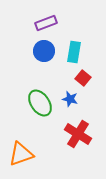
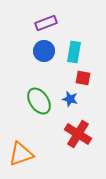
red square: rotated 28 degrees counterclockwise
green ellipse: moved 1 px left, 2 px up
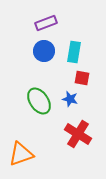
red square: moved 1 px left
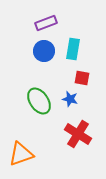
cyan rectangle: moved 1 px left, 3 px up
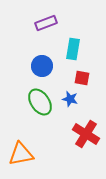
blue circle: moved 2 px left, 15 px down
green ellipse: moved 1 px right, 1 px down
red cross: moved 8 px right
orange triangle: rotated 8 degrees clockwise
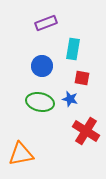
green ellipse: rotated 44 degrees counterclockwise
red cross: moved 3 px up
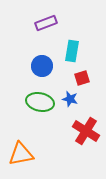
cyan rectangle: moved 1 px left, 2 px down
red square: rotated 28 degrees counterclockwise
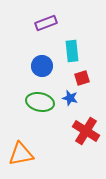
cyan rectangle: rotated 15 degrees counterclockwise
blue star: moved 1 px up
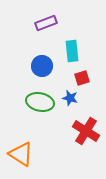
orange triangle: rotated 44 degrees clockwise
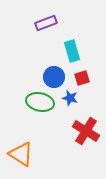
cyan rectangle: rotated 10 degrees counterclockwise
blue circle: moved 12 px right, 11 px down
